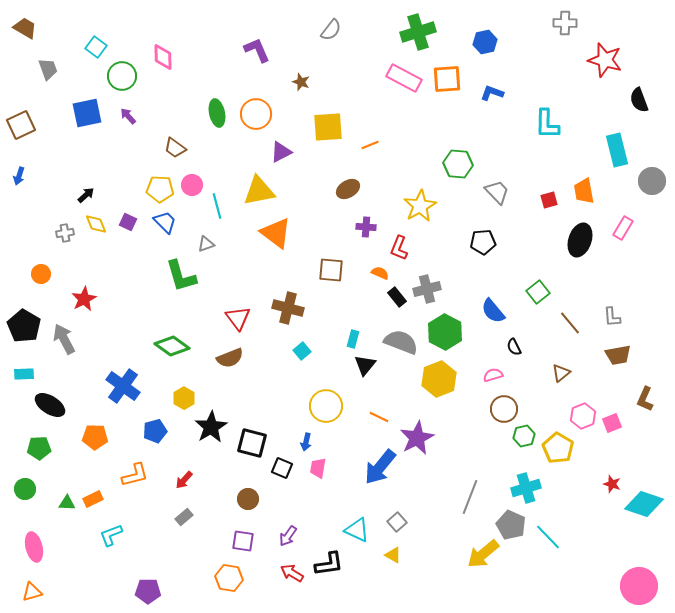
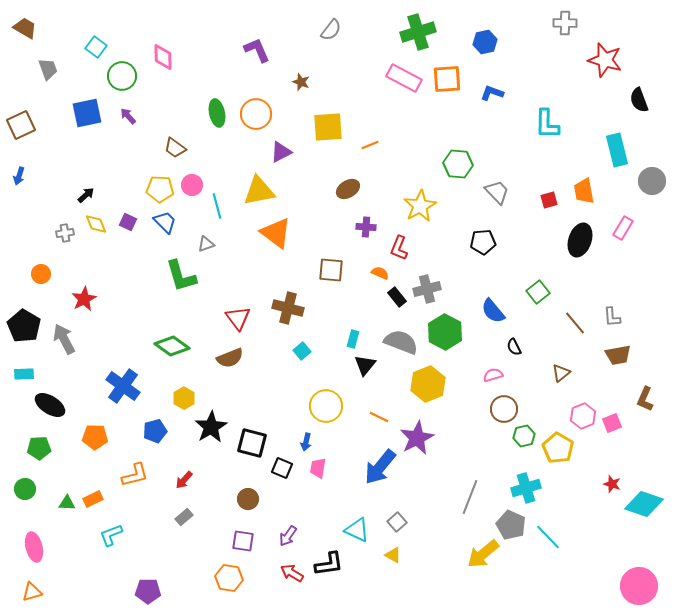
brown line at (570, 323): moved 5 px right
yellow hexagon at (439, 379): moved 11 px left, 5 px down
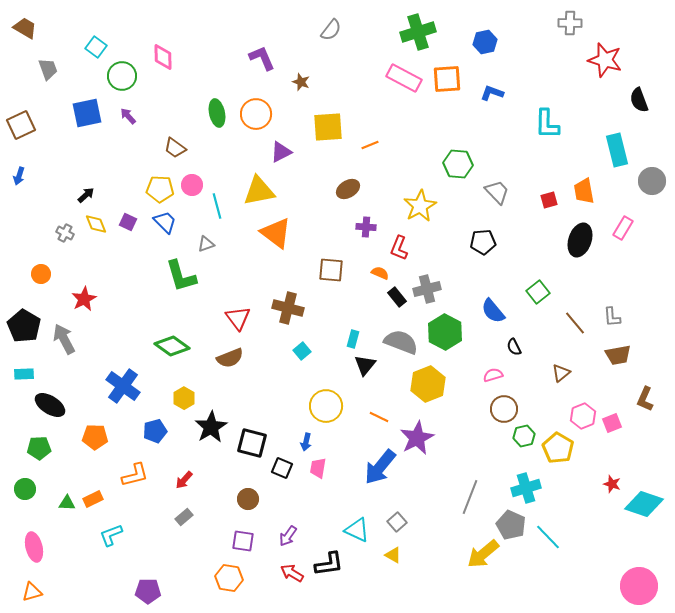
gray cross at (565, 23): moved 5 px right
purple L-shape at (257, 50): moved 5 px right, 8 px down
gray cross at (65, 233): rotated 36 degrees clockwise
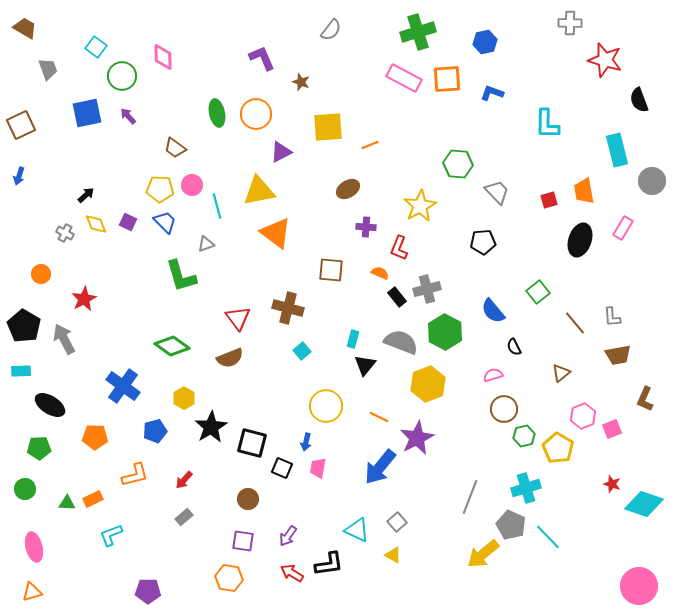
cyan rectangle at (24, 374): moved 3 px left, 3 px up
pink square at (612, 423): moved 6 px down
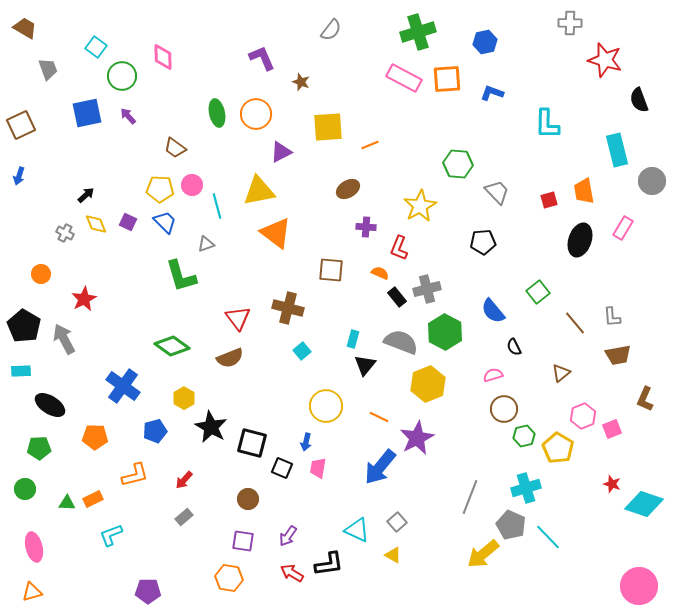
black star at (211, 427): rotated 12 degrees counterclockwise
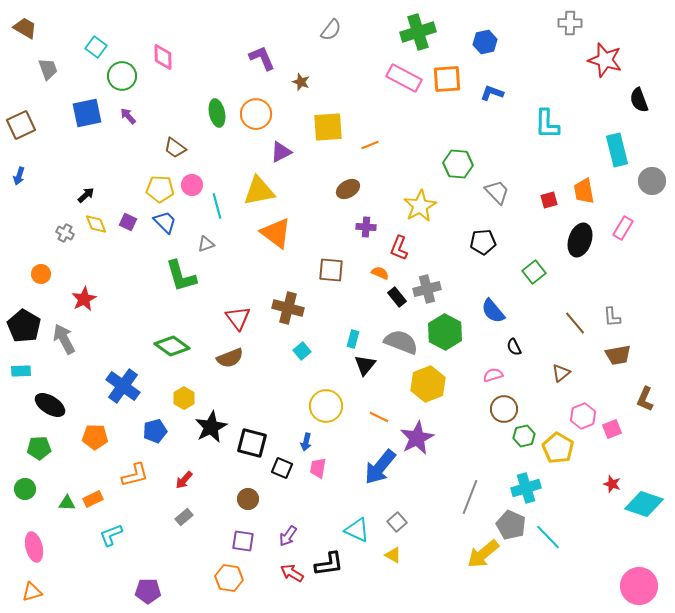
green square at (538, 292): moved 4 px left, 20 px up
black star at (211, 427): rotated 16 degrees clockwise
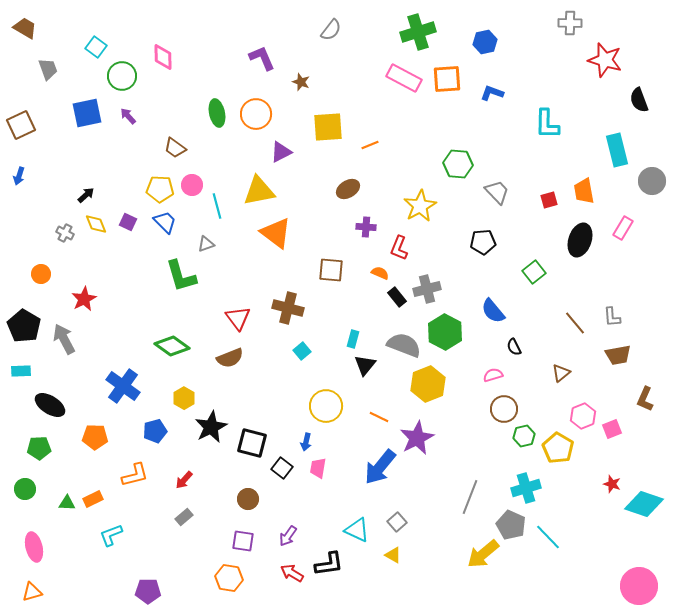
gray semicircle at (401, 342): moved 3 px right, 3 px down
black square at (282, 468): rotated 15 degrees clockwise
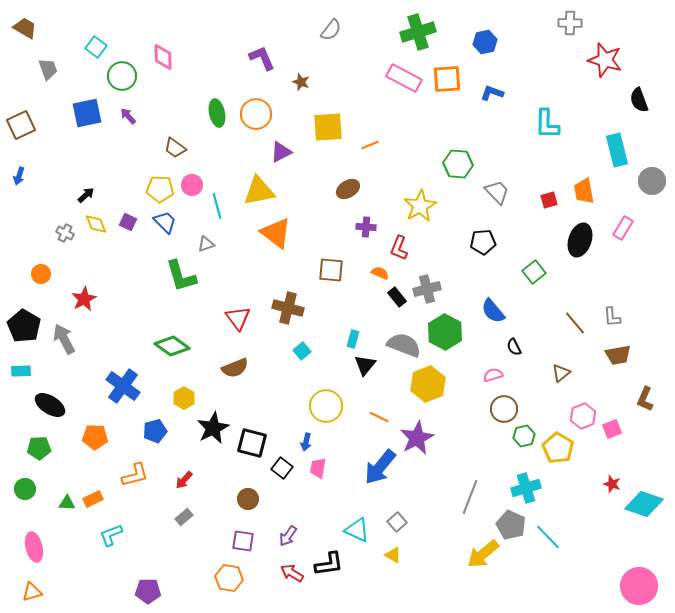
brown semicircle at (230, 358): moved 5 px right, 10 px down
black star at (211, 427): moved 2 px right, 1 px down
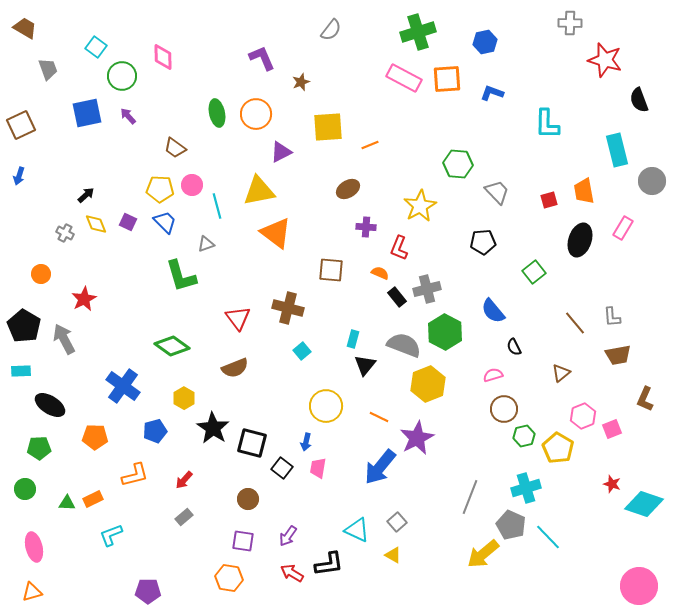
brown star at (301, 82): rotated 30 degrees clockwise
black star at (213, 428): rotated 12 degrees counterclockwise
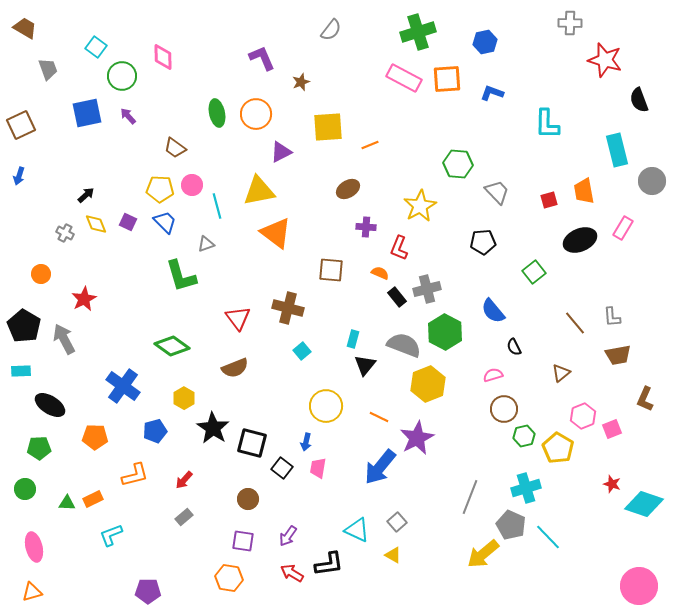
black ellipse at (580, 240): rotated 48 degrees clockwise
